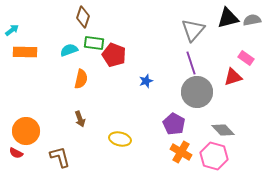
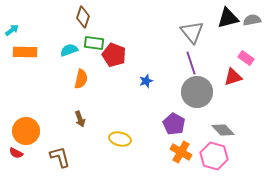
gray triangle: moved 1 px left, 2 px down; rotated 20 degrees counterclockwise
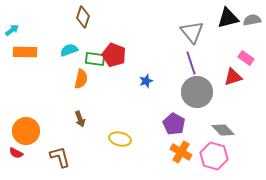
green rectangle: moved 1 px right, 16 px down
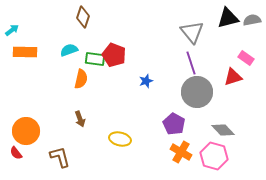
red semicircle: rotated 24 degrees clockwise
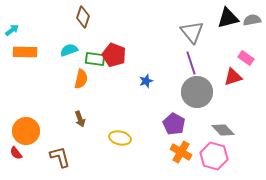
yellow ellipse: moved 1 px up
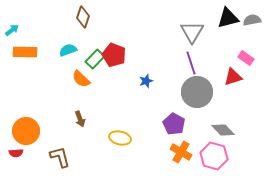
gray triangle: rotated 10 degrees clockwise
cyan semicircle: moved 1 px left
green rectangle: rotated 54 degrees counterclockwise
orange semicircle: rotated 120 degrees clockwise
red semicircle: rotated 56 degrees counterclockwise
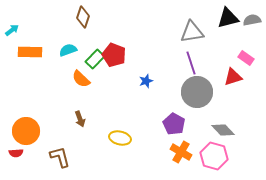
gray triangle: rotated 50 degrees clockwise
orange rectangle: moved 5 px right
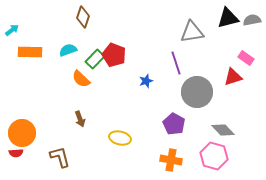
purple line: moved 15 px left
orange circle: moved 4 px left, 2 px down
orange cross: moved 10 px left, 8 px down; rotated 20 degrees counterclockwise
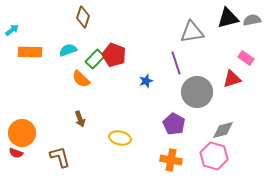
red triangle: moved 1 px left, 2 px down
gray diamond: rotated 60 degrees counterclockwise
red semicircle: rotated 24 degrees clockwise
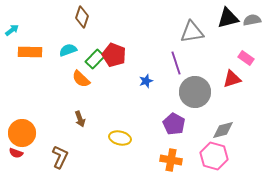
brown diamond: moved 1 px left
gray circle: moved 2 px left
brown L-shape: rotated 40 degrees clockwise
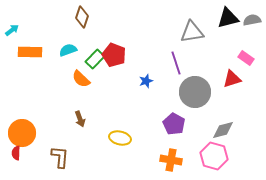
red semicircle: rotated 72 degrees clockwise
brown L-shape: rotated 20 degrees counterclockwise
